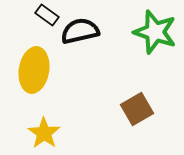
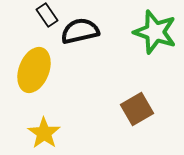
black rectangle: rotated 20 degrees clockwise
yellow ellipse: rotated 12 degrees clockwise
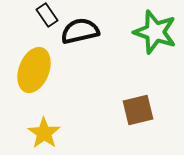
brown square: moved 1 px right, 1 px down; rotated 16 degrees clockwise
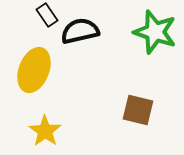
brown square: rotated 28 degrees clockwise
yellow star: moved 1 px right, 2 px up
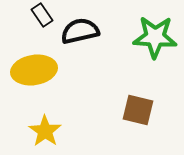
black rectangle: moved 5 px left
green star: moved 5 px down; rotated 15 degrees counterclockwise
yellow ellipse: rotated 60 degrees clockwise
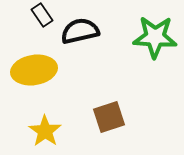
brown square: moved 29 px left, 7 px down; rotated 32 degrees counterclockwise
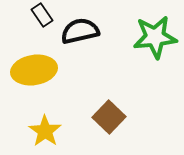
green star: rotated 9 degrees counterclockwise
brown square: rotated 28 degrees counterclockwise
